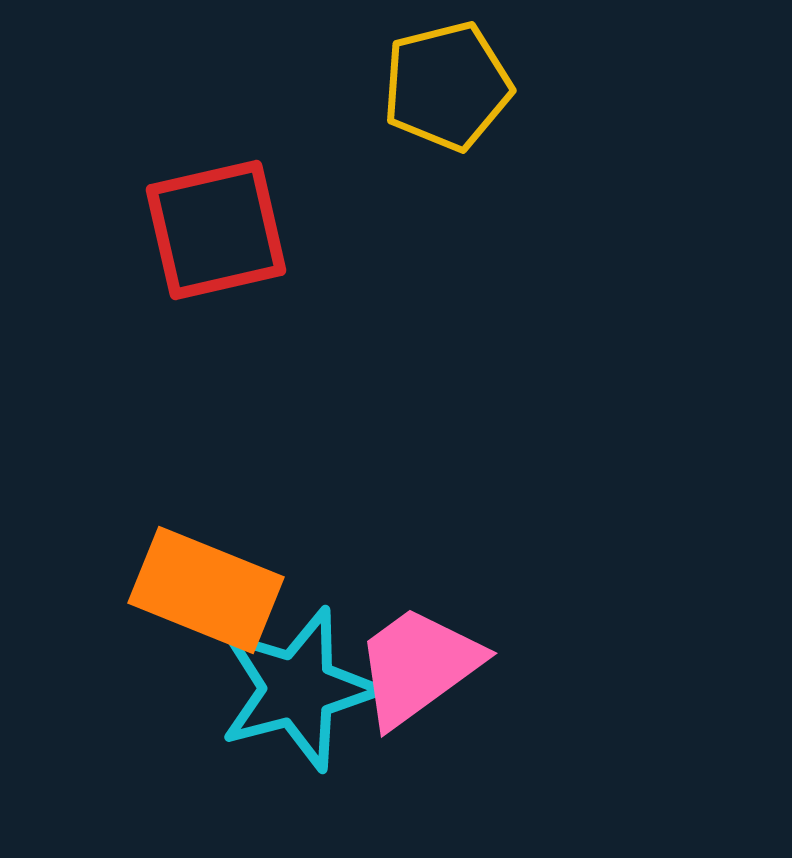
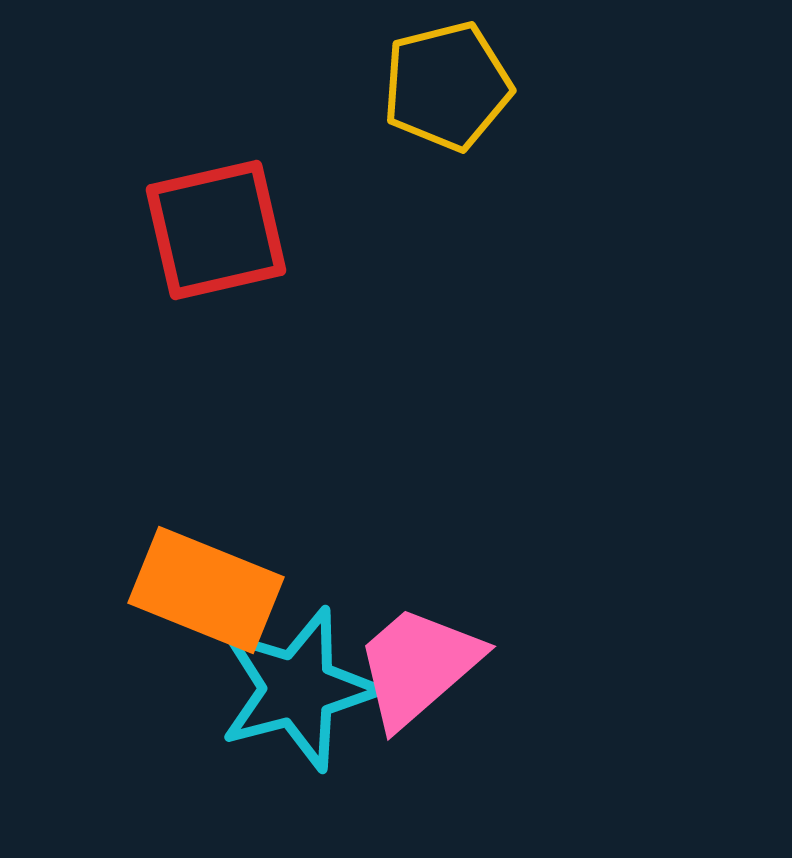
pink trapezoid: rotated 5 degrees counterclockwise
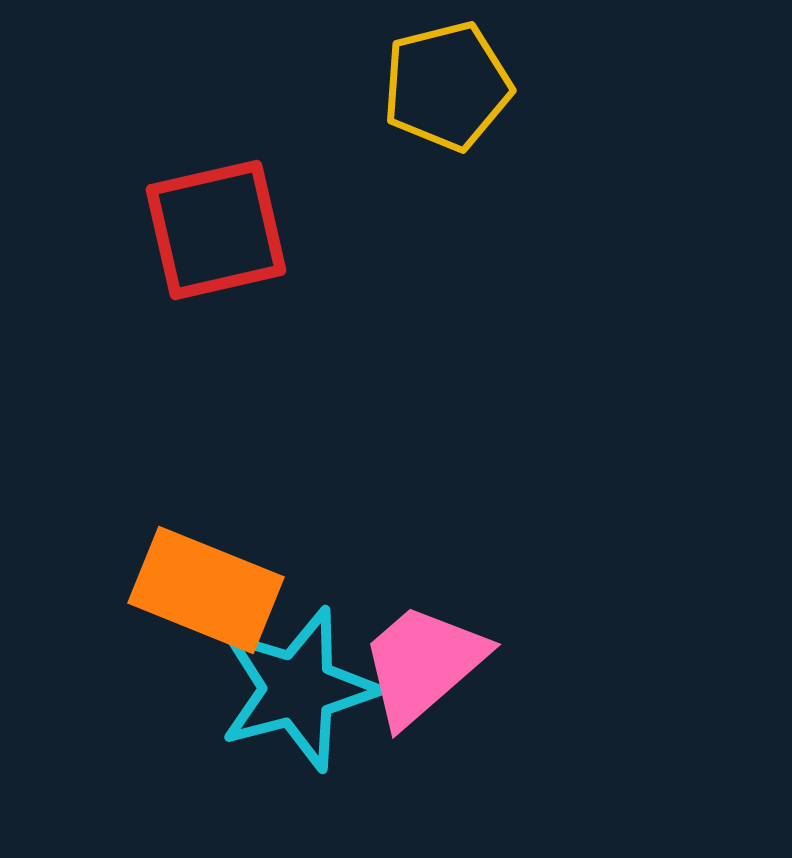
pink trapezoid: moved 5 px right, 2 px up
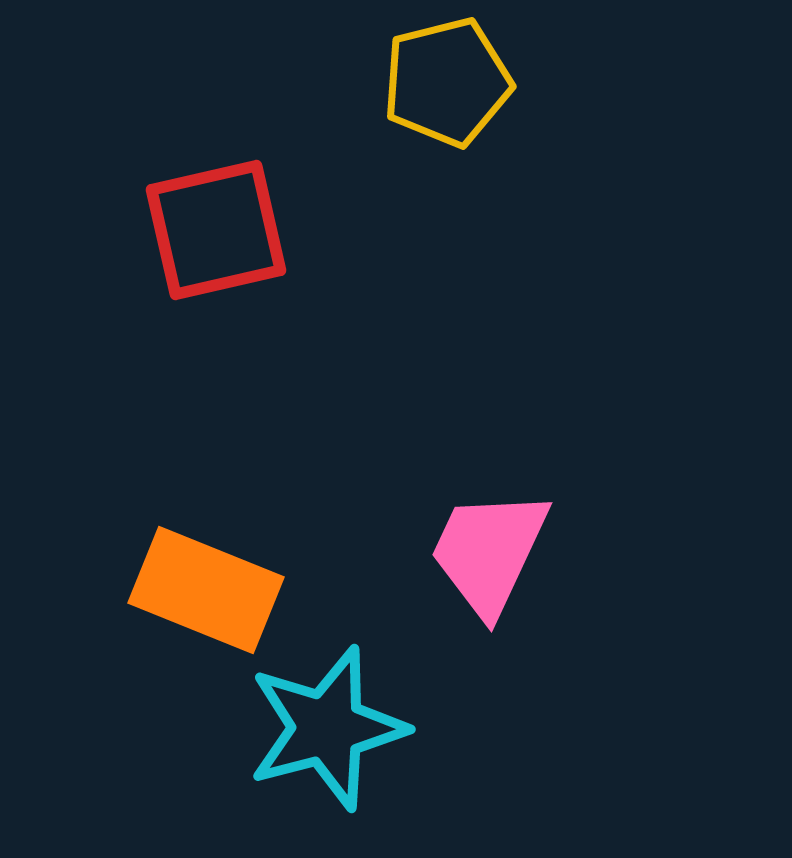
yellow pentagon: moved 4 px up
pink trapezoid: moved 66 px right, 112 px up; rotated 24 degrees counterclockwise
cyan star: moved 29 px right, 39 px down
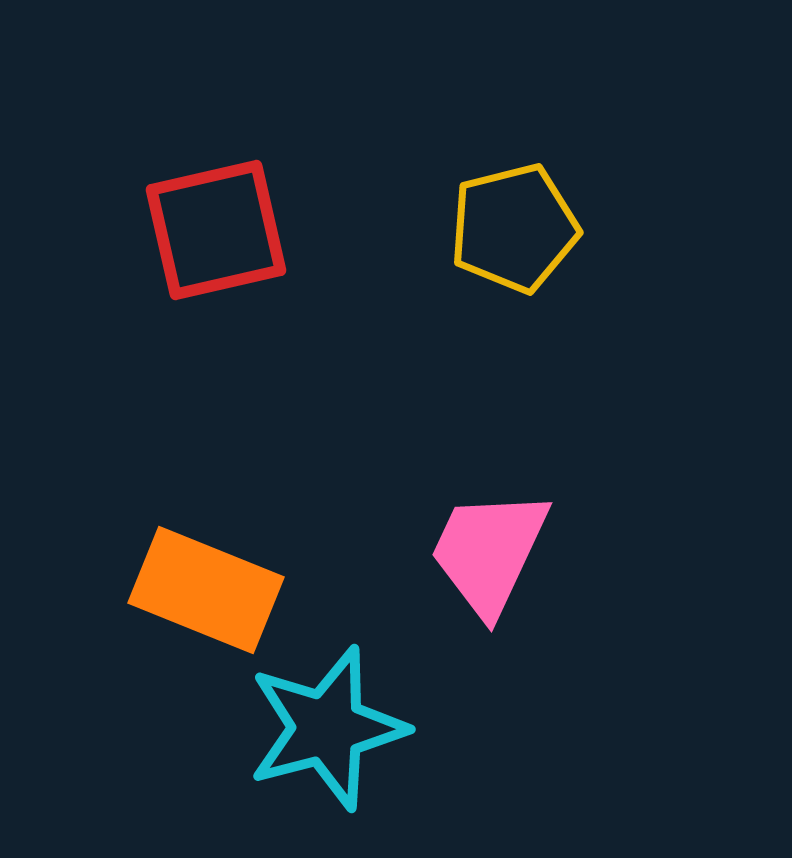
yellow pentagon: moved 67 px right, 146 px down
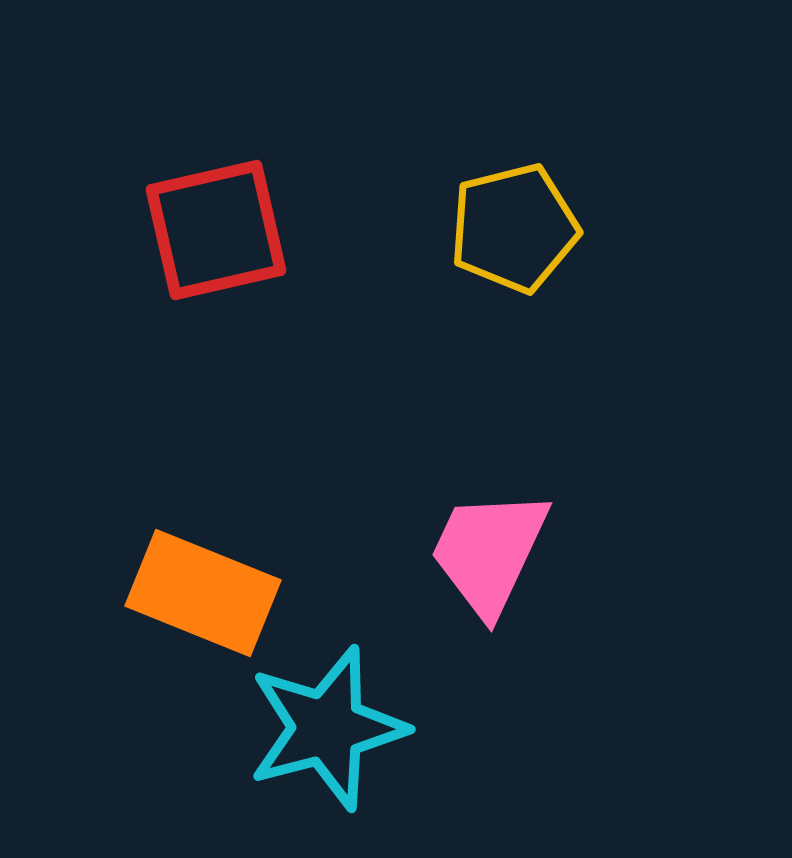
orange rectangle: moved 3 px left, 3 px down
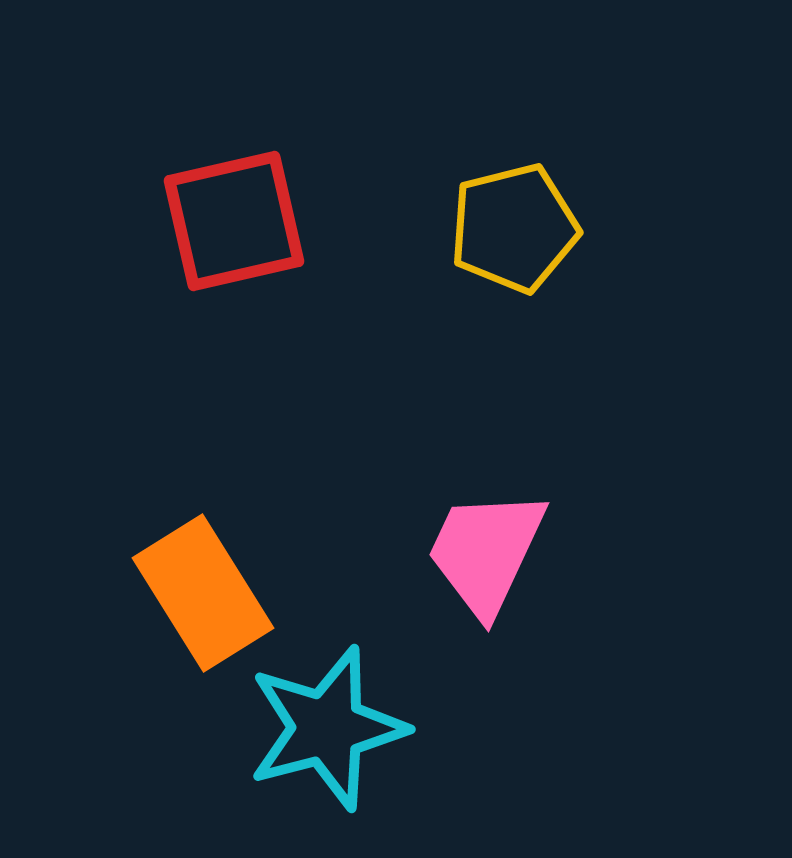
red square: moved 18 px right, 9 px up
pink trapezoid: moved 3 px left
orange rectangle: rotated 36 degrees clockwise
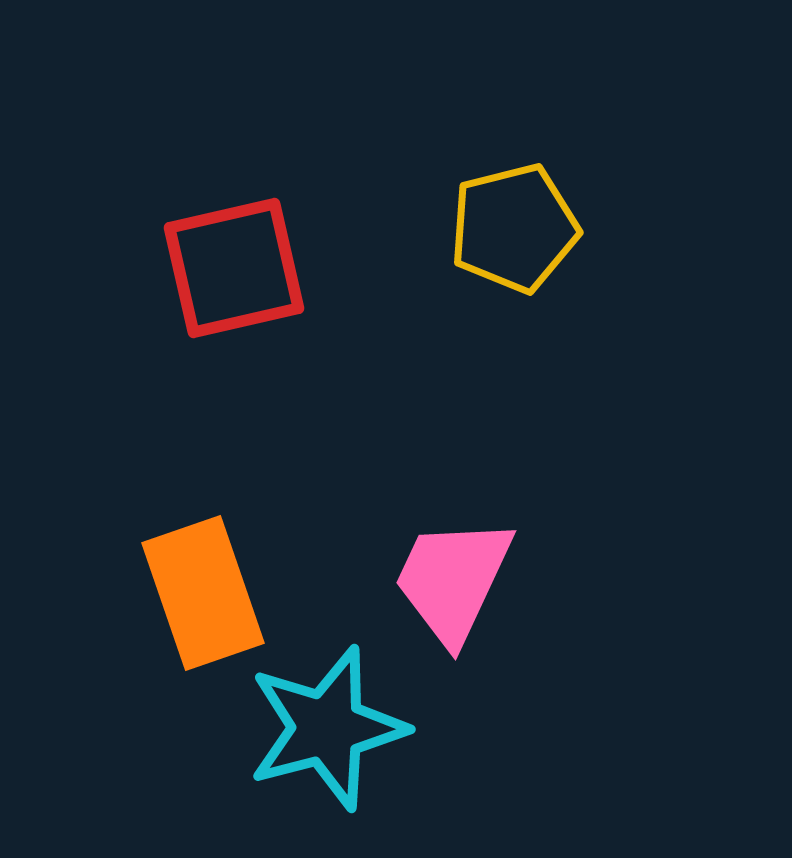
red square: moved 47 px down
pink trapezoid: moved 33 px left, 28 px down
orange rectangle: rotated 13 degrees clockwise
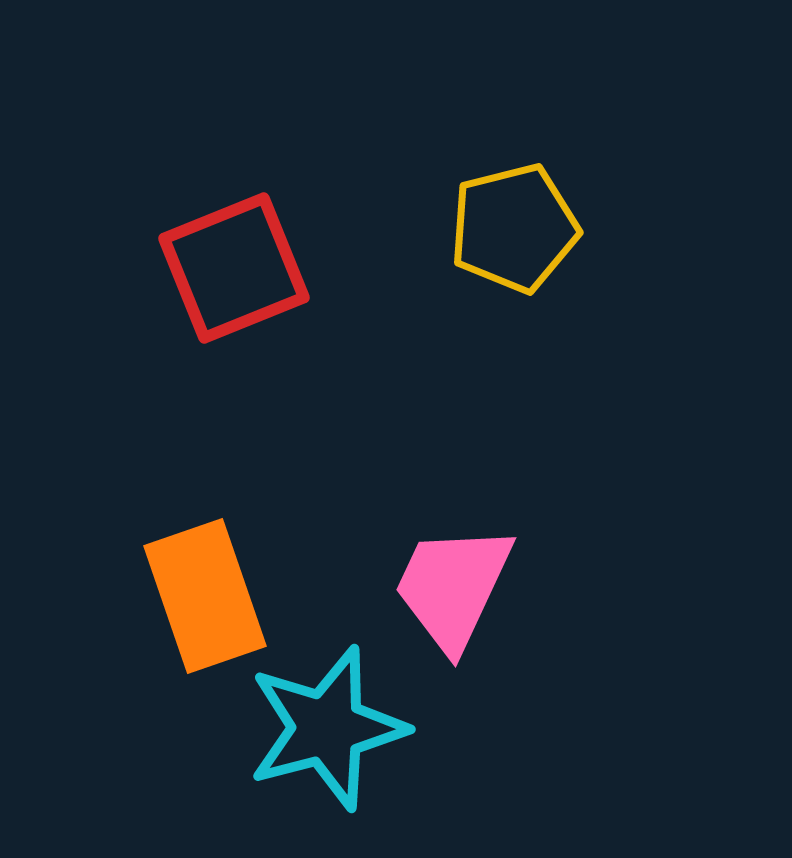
red square: rotated 9 degrees counterclockwise
pink trapezoid: moved 7 px down
orange rectangle: moved 2 px right, 3 px down
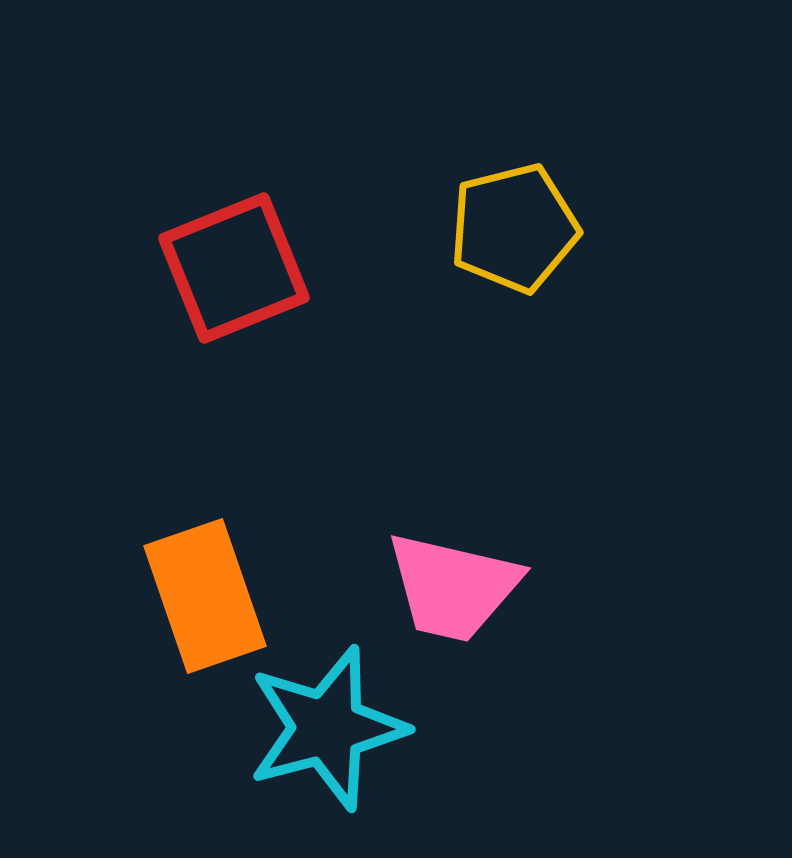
pink trapezoid: rotated 102 degrees counterclockwise
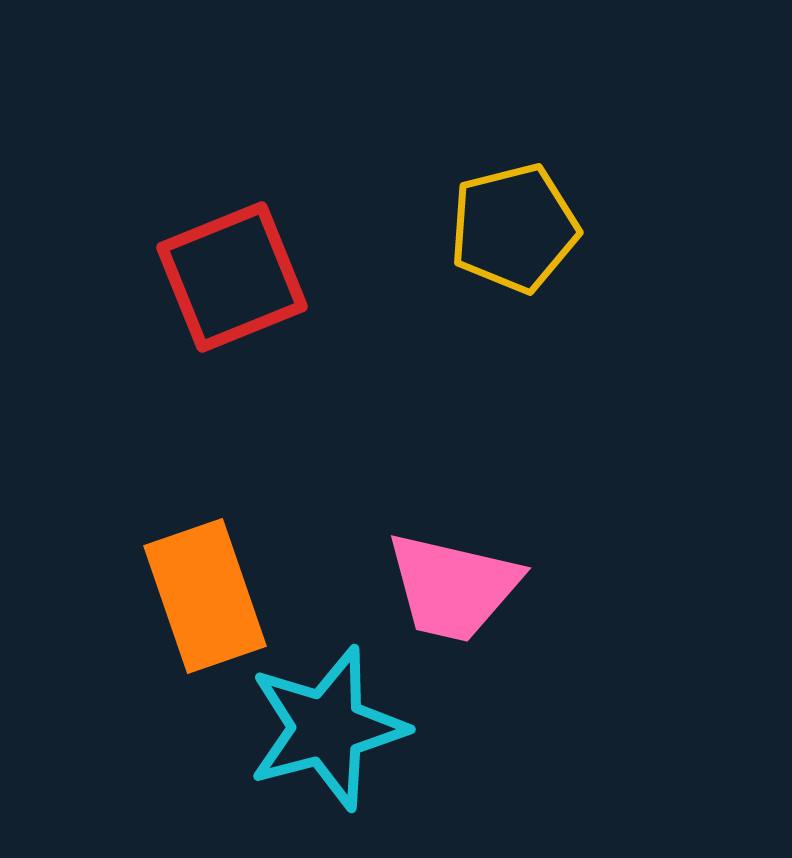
red square: moved 2 px left, 9 px down
